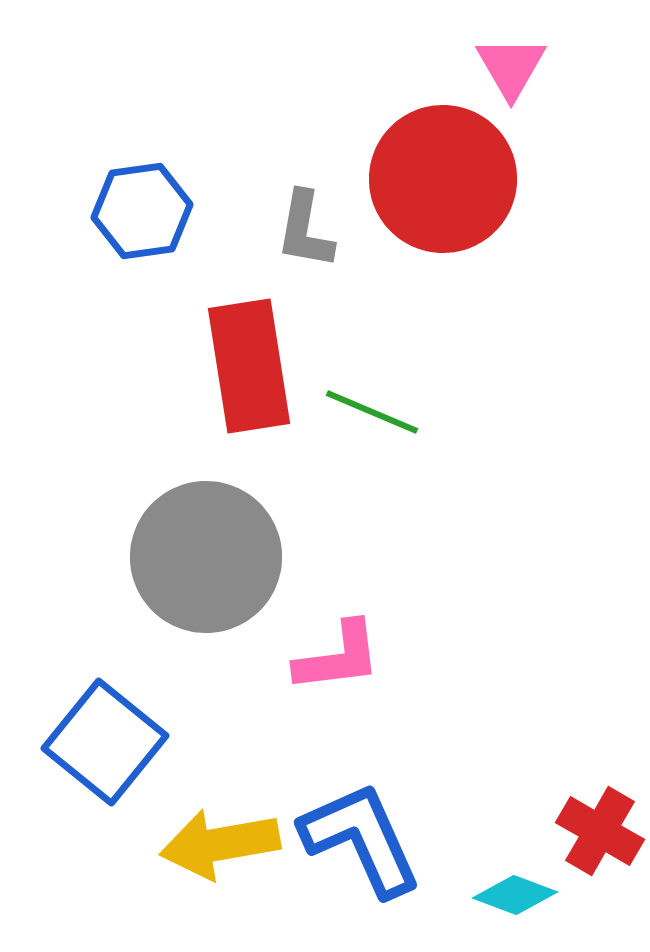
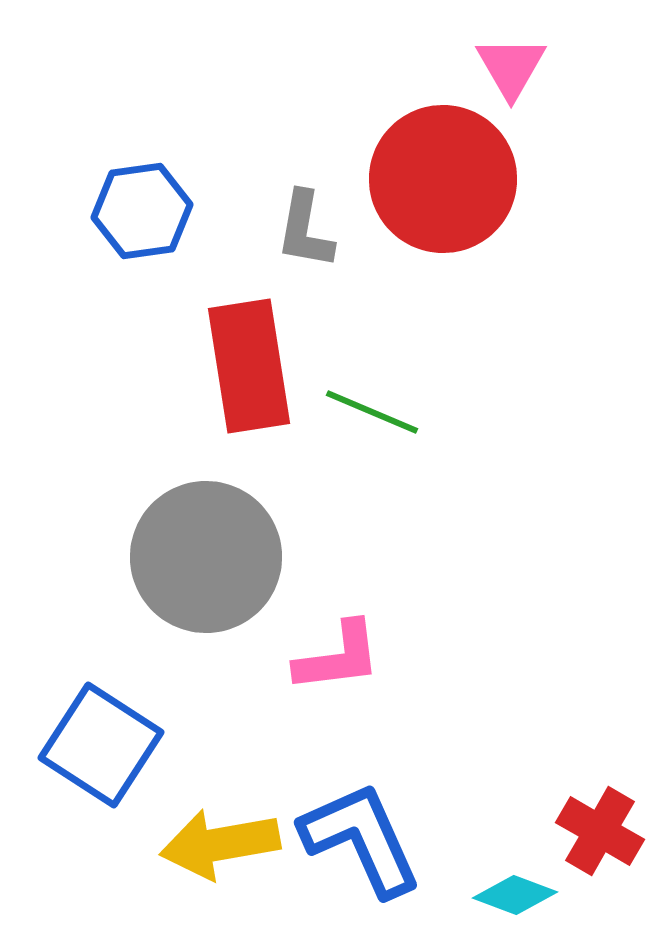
blue square: moved 4 px left, 3 px down; rotated 6 degrees counterclockwise
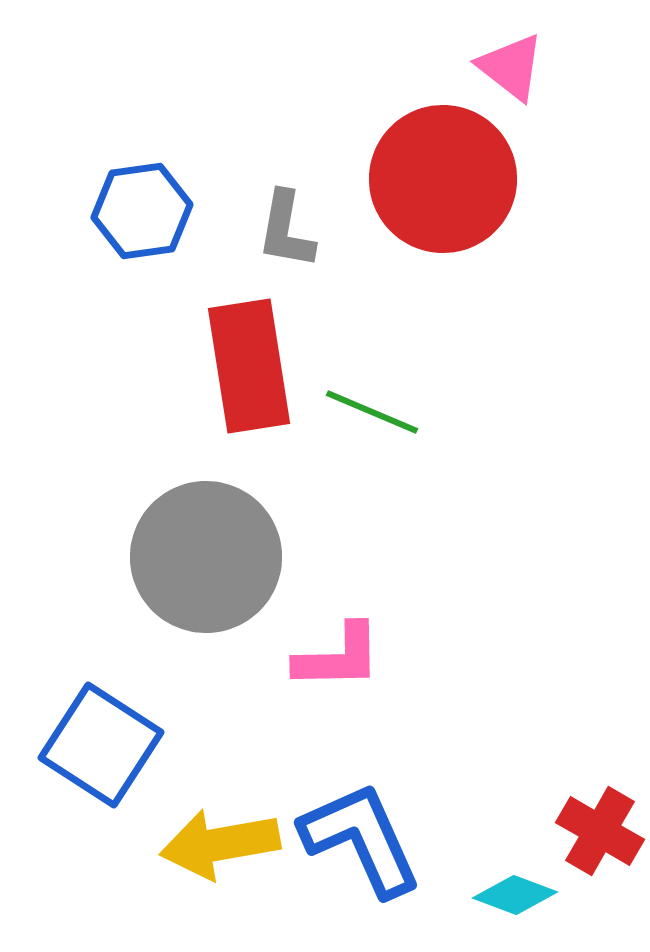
pink triangle: rotated 22 degrees counterclockwise
gray L-shape: moved 19 px left
pink L-shape: rotated 6 degrees clockwise
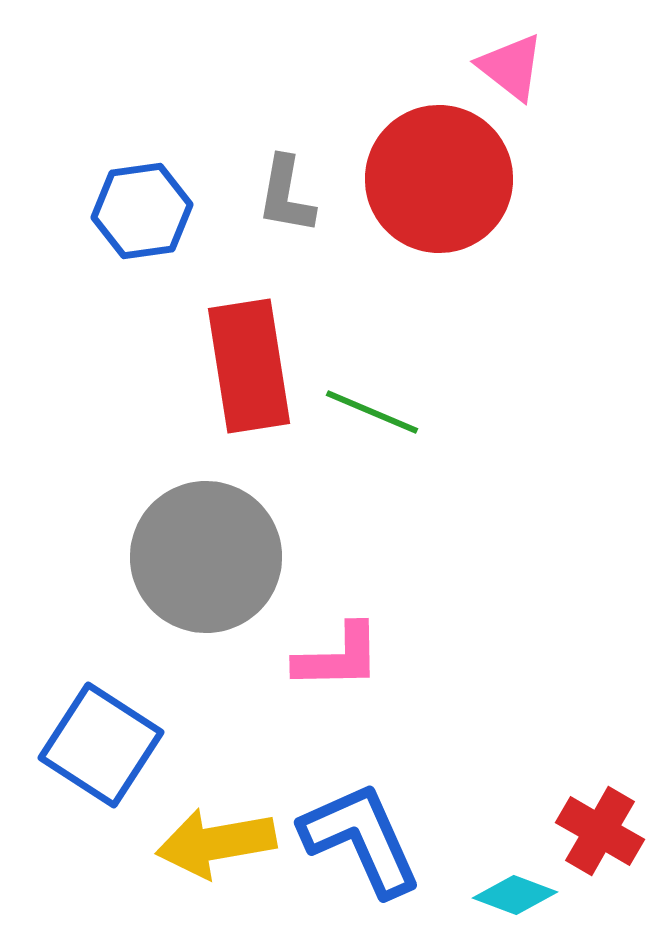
red circle: moved 4 px left
gray L-shape: moved 35 px up
yellow arrow: moved 4 px left, 1 px up
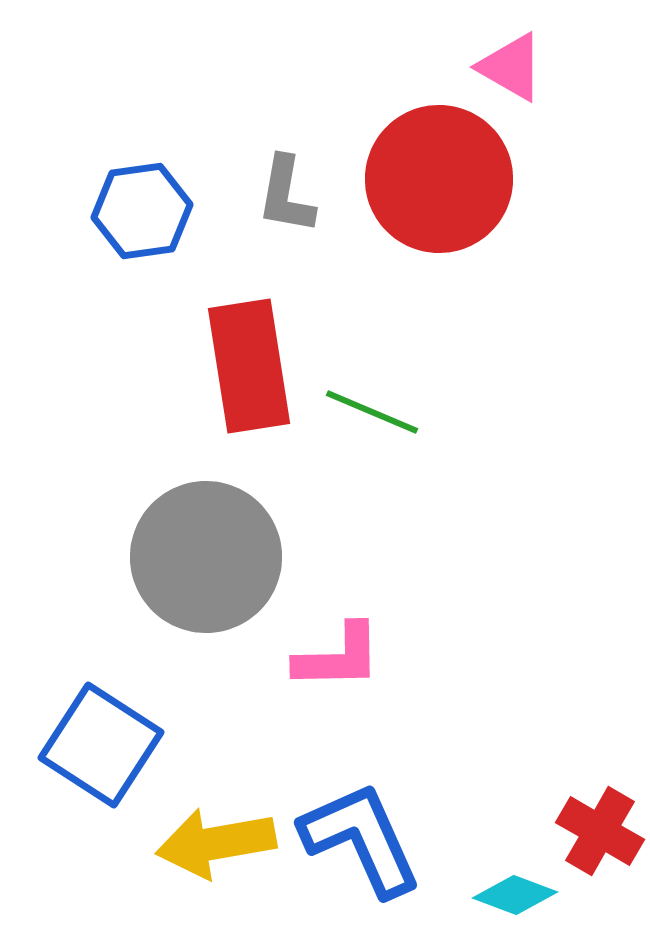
pink triangle: rotated 8 degrees counterclockwise
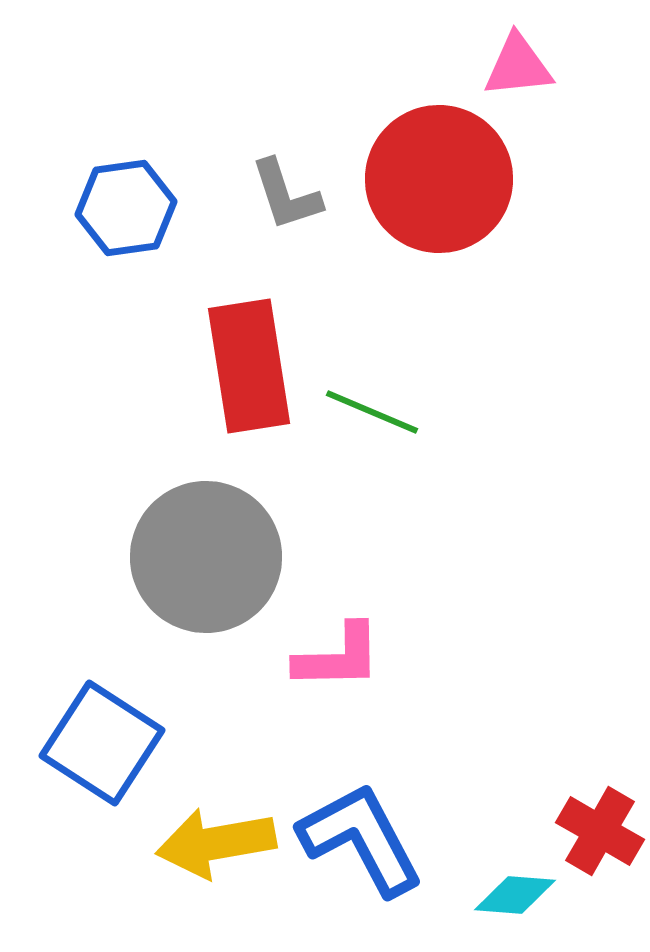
pink triangle: moved 7 px right, 1 px up; rotated 36 degrees counterclockwise
gray L-shape: rotated 28 degrees counterclockwise
blue hexagon: moved 16 px left, 3 px up
blue square: moved 1 px right, 2 px up
blue L-shape: rotated 4 degrees counterclockwise
cyan diamond: rotated 16 degrees counterclockwise
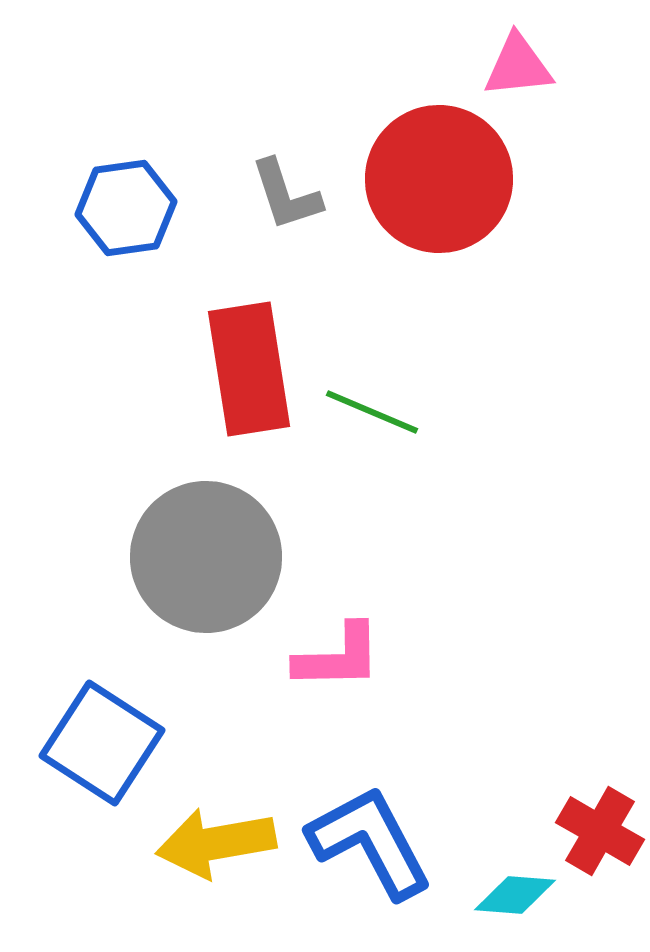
red rectangle: moved 3 px down
blue L-shape: moved 9 px right, 3 px down
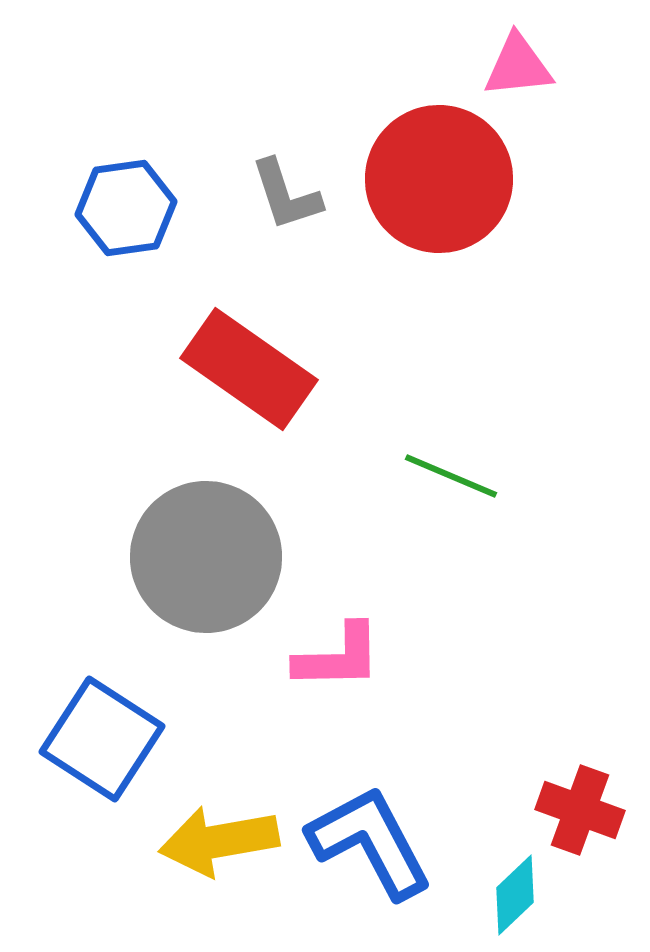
red rectangle: rotated 46 degrees counterclockwise
green line: moved 79 px right, 64 px down
blue square: moved 4 px up
red cross: moved 20 px left, 21 px up; rotated 10 degrees counterclockwise
yellow arrow: moved 3 px right, 2 px up
cyan diamond: rotated 48 degrees counterclockwise
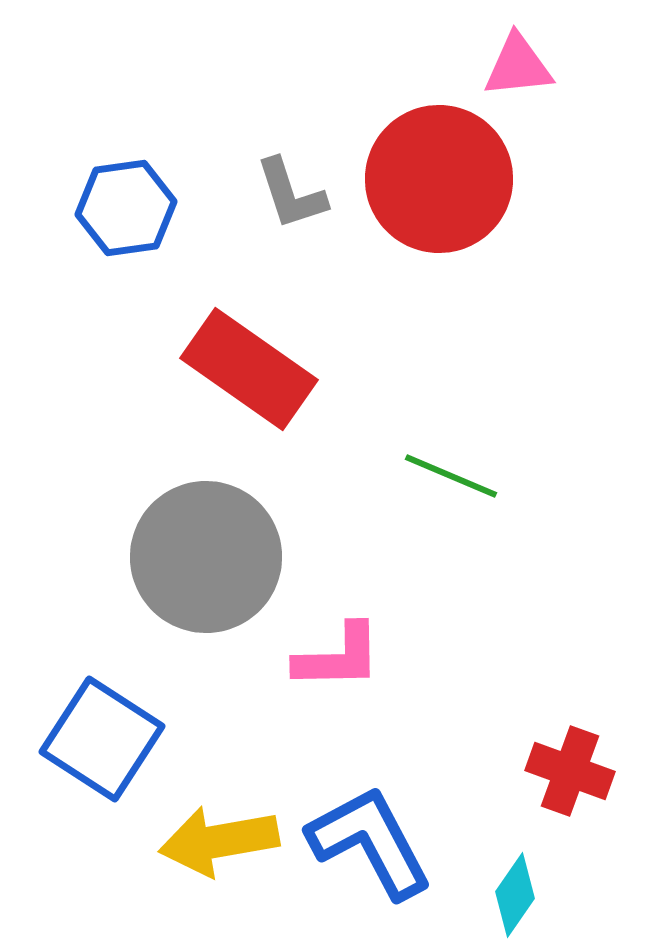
gray L-shape: moved 5 px right, 1 px up
red cross: moved 10 px left, 39 px up
cyan diamond: rotated 12 degrees counterclockwise
